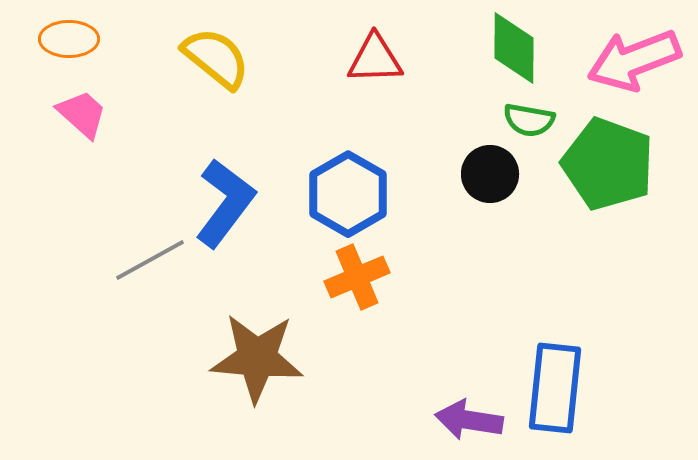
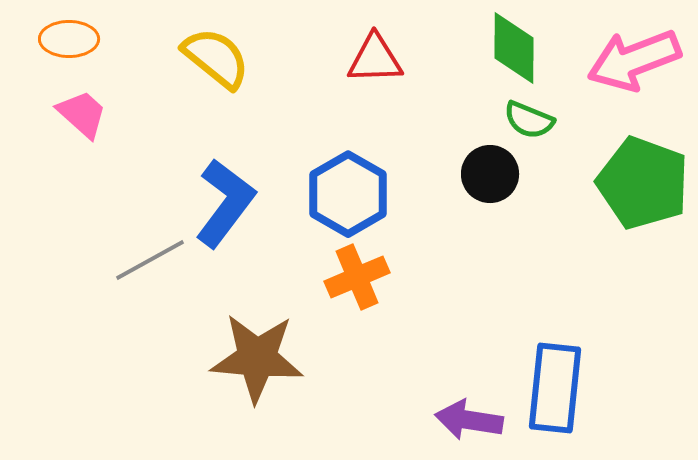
green semicircle: rotated 12 degrees clockwise
green pentagon: moved 35 px right, 19 px down
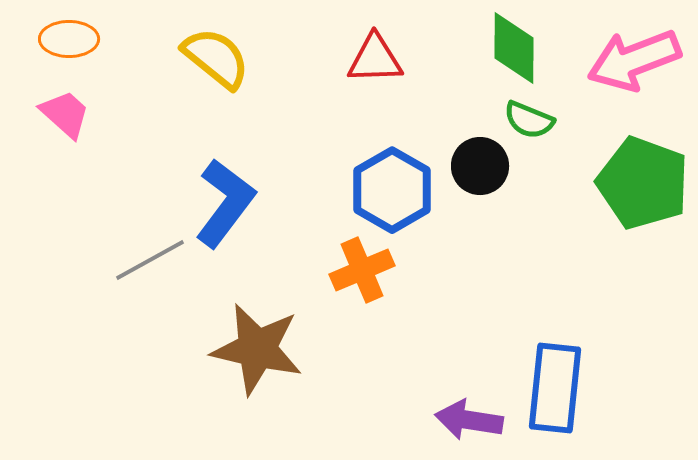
pink trapezoid: moved 17 px left
black circle: moved 10 px left, 8 px up
blue hexagon: moved 44 px right, 4 px up
orange cross: moved 5 px right, 7 px up
brown star: moved 9 px up; rotated 8 degrees clockwise
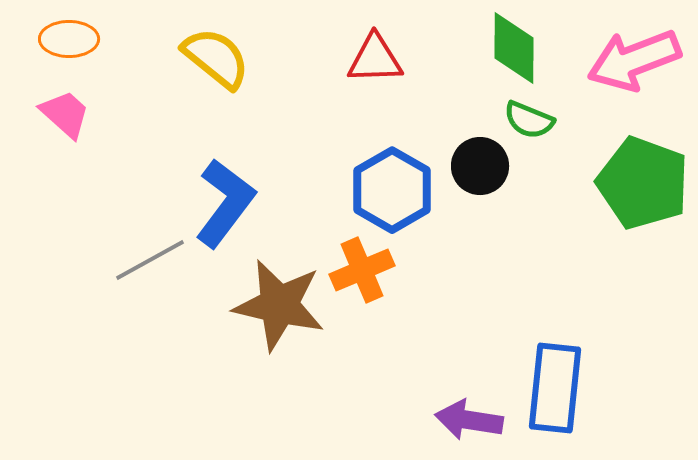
brown star: moved 22 px right, 44 px up
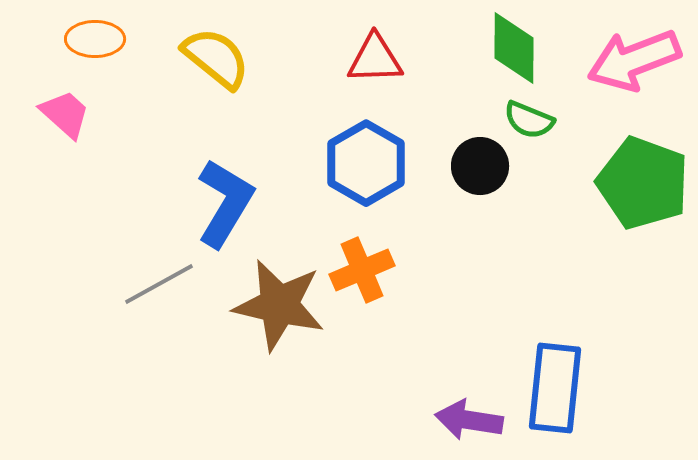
orange ellipse: moved 26 px right
blue hexagon: moved 26 px left, 27 px up
blue L-shape: rotated 6 degrees counterclockwise
gray line: moved 9 px right, 24 px down
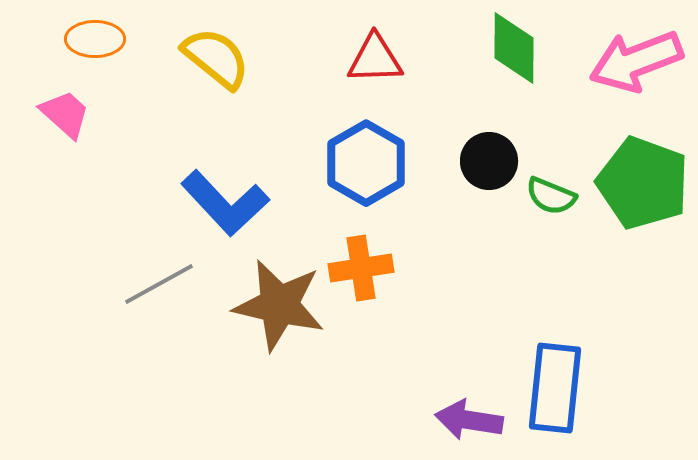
pink arrow: moved 2 px right, 1 px down
green semicircle: moved 22 px right, 76 px down
black circle: moved 9 px right, 5 px up
blue L-shape: rotated 106 degrees clockwise
orange cross: moved 1 px left, 2 px up; rotated 14 degrees clockwise
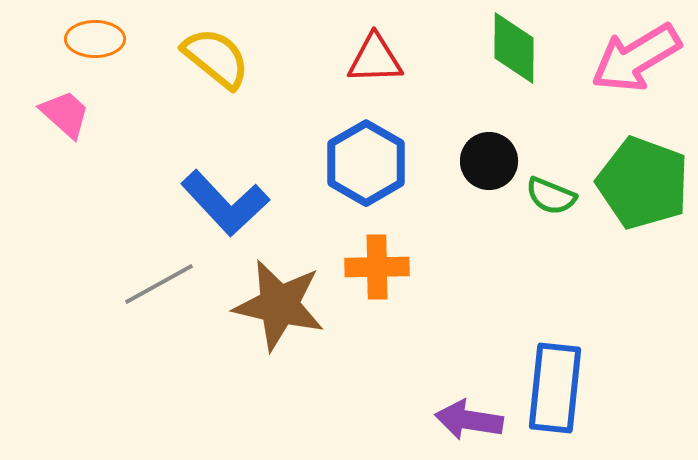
pink arrow: moved 3 px up; rotated 10 degrees counterclockwise
orange cross: moved 16 px right, 1 px up; rotated 8 degrees clockwise
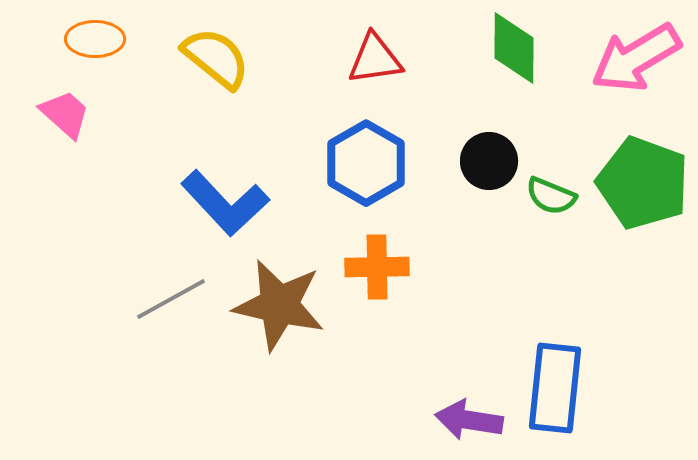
red triangle: rotated 6 degrees counterclockwise
gray line: moved 12 px right, 15 px down
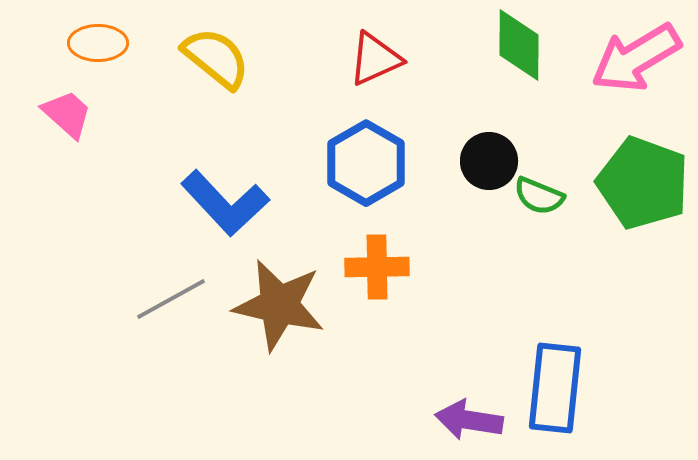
orange ellipse: moved 3 px right, 4 px down
green diamond: moved 5 px right, 3 px up
red triangle: rotated 16 degrees counterclockwise
pink trapezoid: moved 2 px right
green semicircle: moved 12 px left
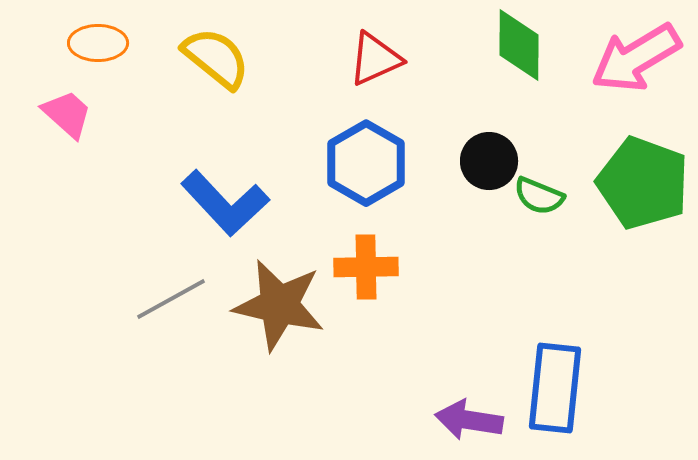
orange cross: moved 11 px left
